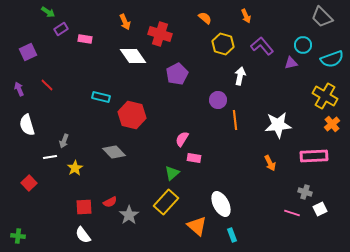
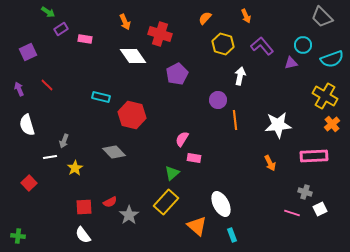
orange semicircle at (205, 18): rotated 88 degrees counterclockwise
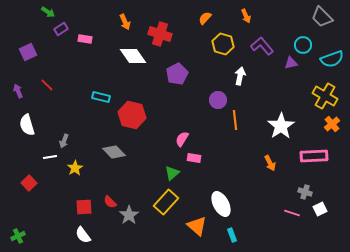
purple arrow at (19, 89): moved 1 px left, 2 px down
white star at (278, 125): moved 3 px right, 1 px down; rotated 28 degrees counterclockwise
red semicircle at (110, 202): rotated 72 degrees clockwise
green cross at (18, 236): rotated 32 degrees counterclockwise
